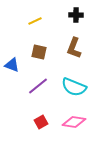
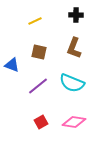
cyan semicircle: moved 2 px left, 4 px up
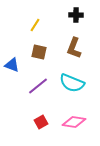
yellow line: moved 4 px down; rotated 32 degrees counterclockwise
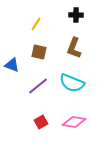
yellow line: moved 1 px right, 1 px up
